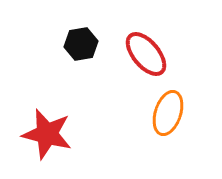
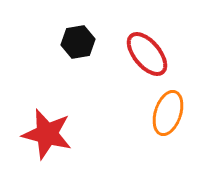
black hexagon: moved 3 px left, 2 px up
red ellipse: moved 1 px right
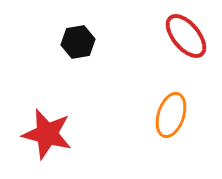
red ellipse: moved 39 px right, 18 px up
orange ellipse: moved 3 px right, 2 px down
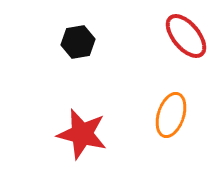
red star: moved 35 px right
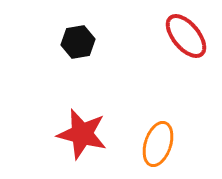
orange ellipse: moved 13 px left, 29 px down
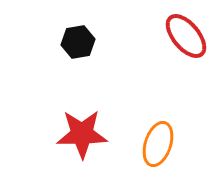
red star: rotated 15 degrees counterclockwise
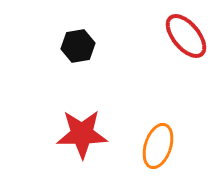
black hexagon: moved 4 px down
orange ellipse: moved 2 px down
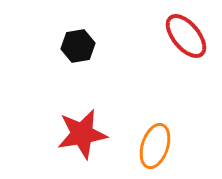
red star: rotated 9 degrees counterclockwise
orange ellipse: moved 3 px left
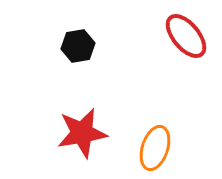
red star: moved 1 px up
orange ellipse: moved 2 px down
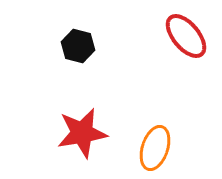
black hexagon: rotated 24 degrees clockwise
